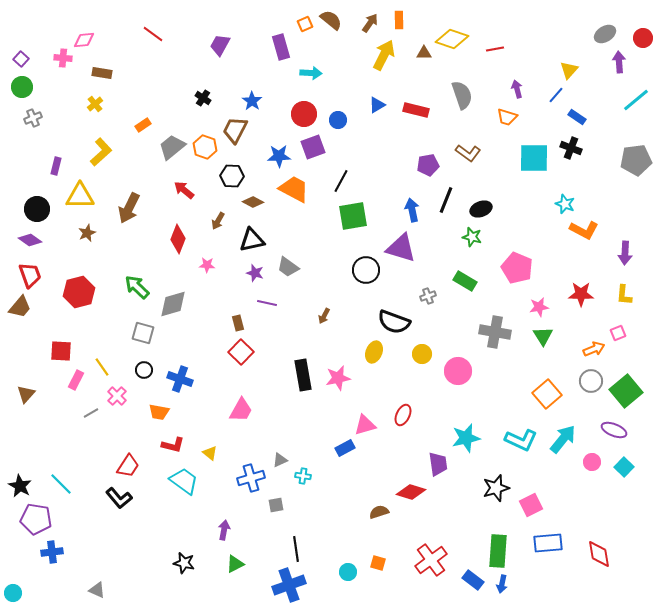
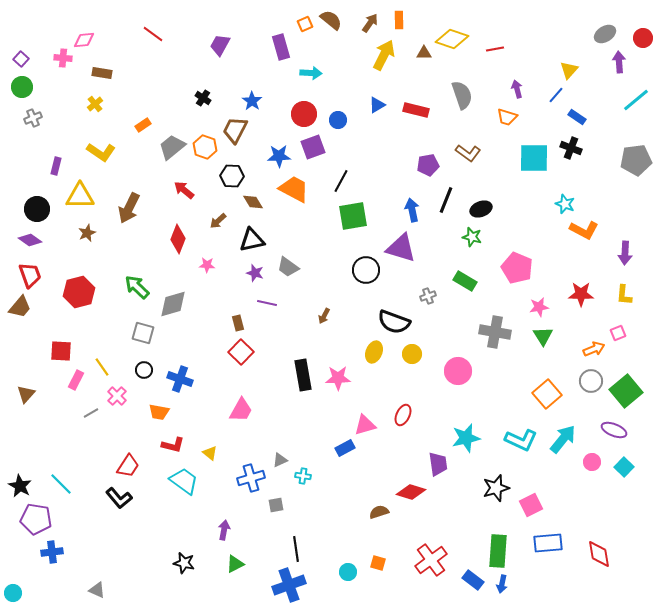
yellow L-shape at (101, 152): rotated 76 degrees clockwise
brown diamond at (253, 202): rotated 30 degrees clockwise
brown arrow at (218, 221): rotated 18 degrees clockwise
yellow circle at (422, 354): moved 10 px left
pink star at (338, 378): rotated 10 degrees clockwise
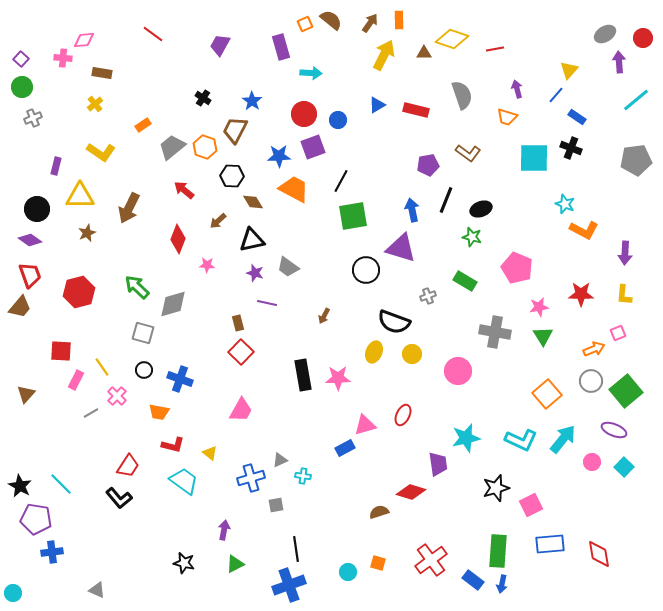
blue rectangle at (548, 543): moved 2 px right, 1 px down
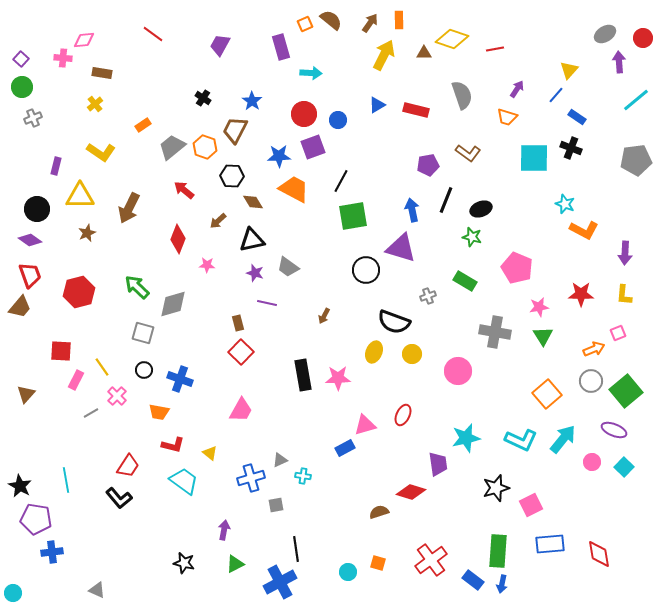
purple arrow at (517, 89): rotated 48 degrees clockwise
cyan line at (61, 484): moved 5 px right, 4 px up; rotated 35 degrees clockwise
blue cross at (289, 585): moved 9 px left, 3 px up; rotated 8 degrees counterclockwise
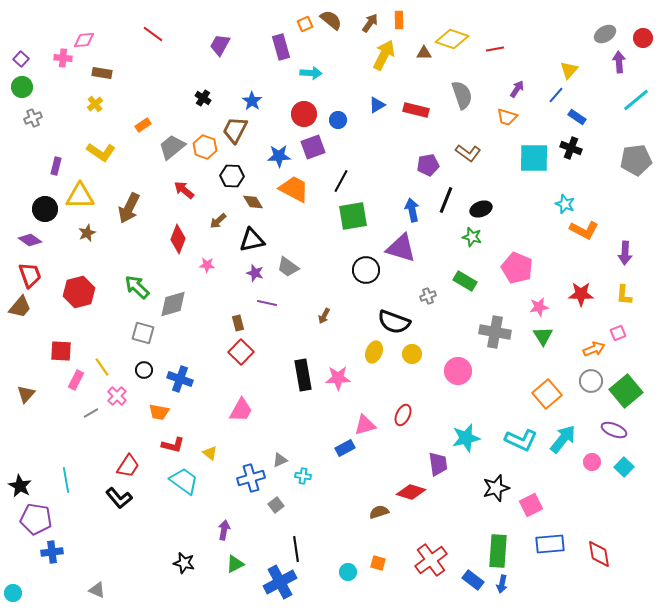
black circle at (37, 209): moved 8 px right
gray square at (276, 505): rotated 28 degrees counterclockwise
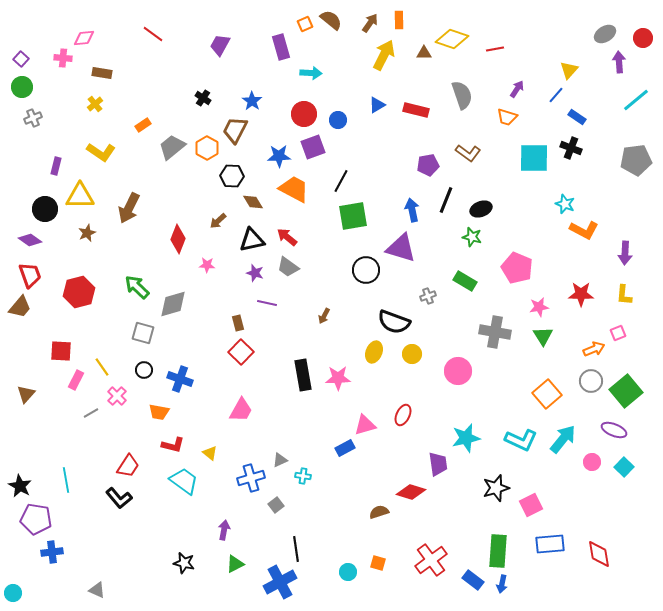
pink diamond at (84, 40): moved 2 px up
orange hexagon at (205, 147): moved 2 px right, 1 px down; rotated 10 degrees clockwise
red arrow at (184, 190): moved 103 px right, 47 px down
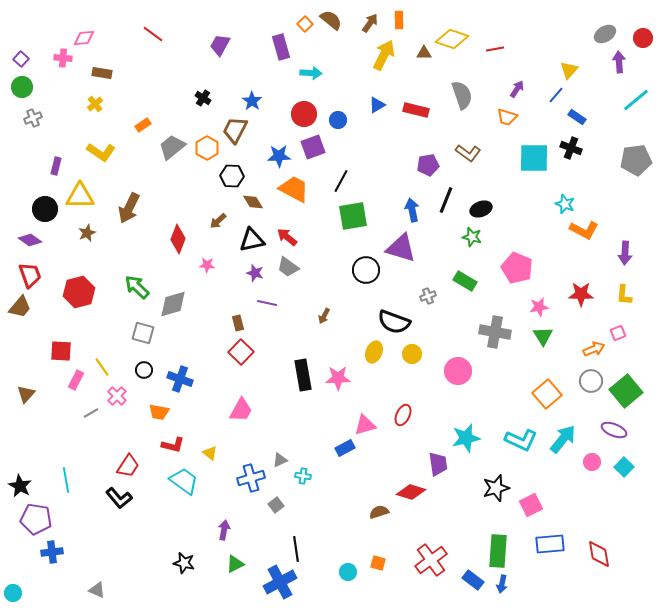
orange square at (305, 24): rotated 21 degrees counterclockwise
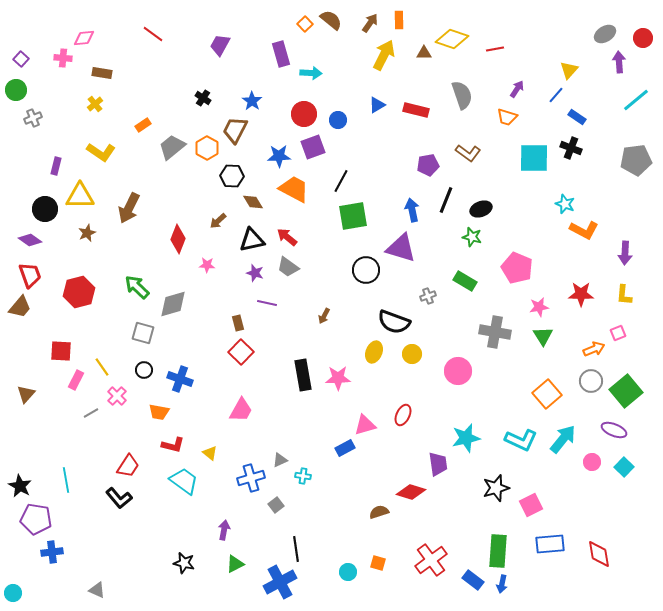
purple rectangle at (281, 47): moved 7 px down
green circle at (22, 87): moved 6 px left, 3 px down
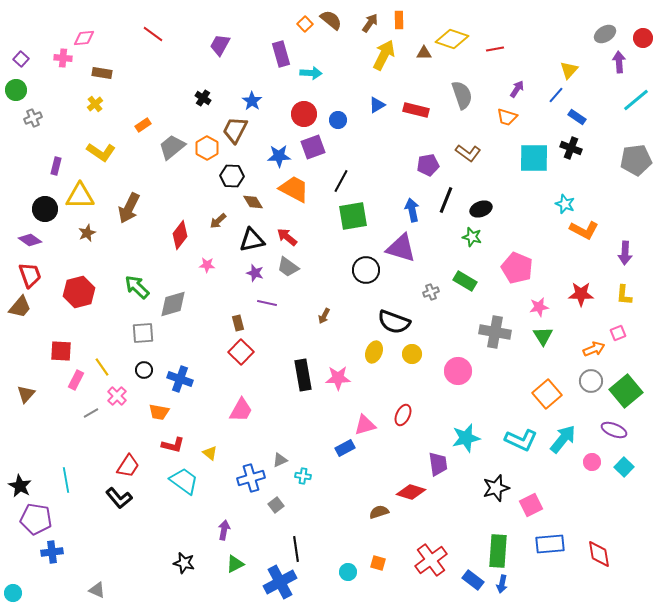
red diamond at (178, 239): moved 2 px right, 4 px up; rotated 16 degrees clockwise
gray cross at (428, 296): moved 3 px right, 4 px up
gray square at (143, 333): rotated 20 degrees counterclockwise
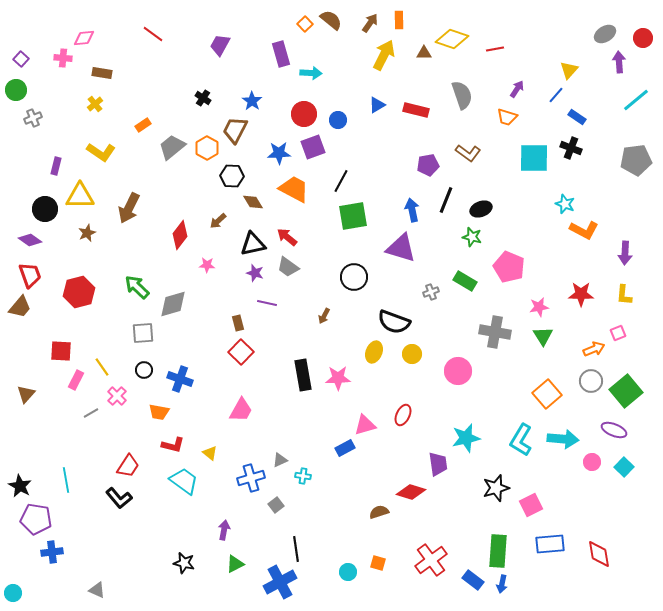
blue star at (279, 156): moved 3 px up
black triangle at (252, 240): moved 1 px right, 4 px down
pink pentagon at (517, 268): moved 8 px left, 1 px up
black circle at (366, 270): moved 12 px left, 7 px down
cyan arrow at (563, 439): rotated 56 degrees clockwise
cyan L-shape at (521, 440): rotated 96 degrees clockwise
